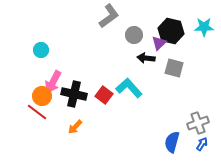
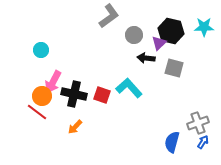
red square: moved 2 px left; rotated 18 degrees counterclockwise
blue arrow: moved 1 px right, 2 px up
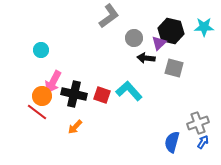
gray circle: moved 3 px down
cyan L-shape: moved 3 px down
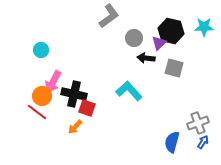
red square: moved 15 px left, 13 px down
